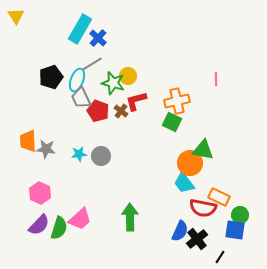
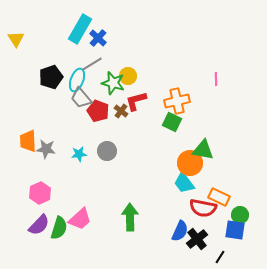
yellow triangle: moved 23 px down
gray trapezoid: rotated 15 degrees counterclockwise
gray circle: moved 6 px right, 5 px up
pink hexagon: rotated 10 degrees clockwise
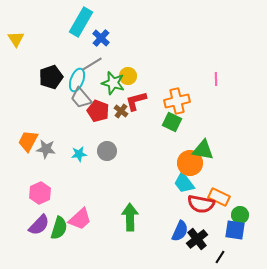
cyan rectangle: moved 1 px right, 7 px up
blue cross: moved 3 px right
orange trapezoid: rotated 30 degrees clockwise
red semicircle: moved 2 px left, 4 px up
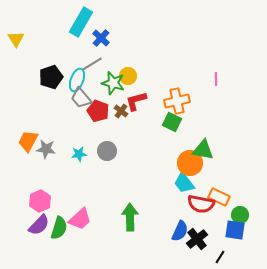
pink hexagon: moved 8 px down
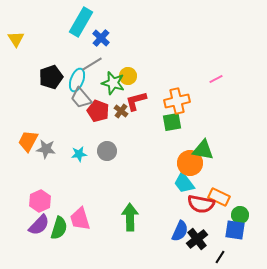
pink line: rotated 64 degrees clockwise
green square: rotated 36 degrees counterclockwise
pink trapezoid: rotated 115 degrees clockwise
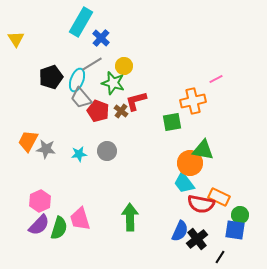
yellow circle: moved 4 px left, 10 px up
orange cross: moved 16 px right
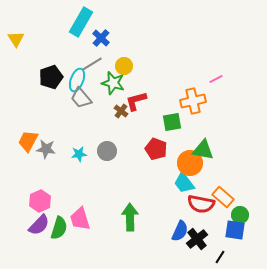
red pentagon: moved 58 px right, 38 px down
orange rectangle: moved 4 px right; rotated 15 degrees clockwise
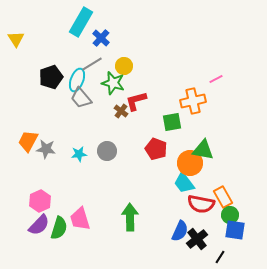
orange rectangle: rotated 20 degrees clockwise
green circle: moved 10 px left
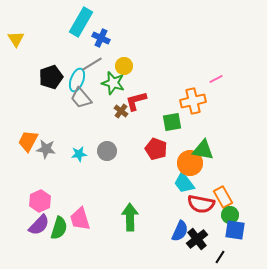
blue cross: rotated 18 degrees counterclockwise
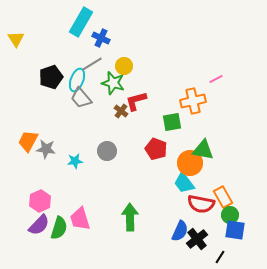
cyan star: moved 4 px left, 7 px down
